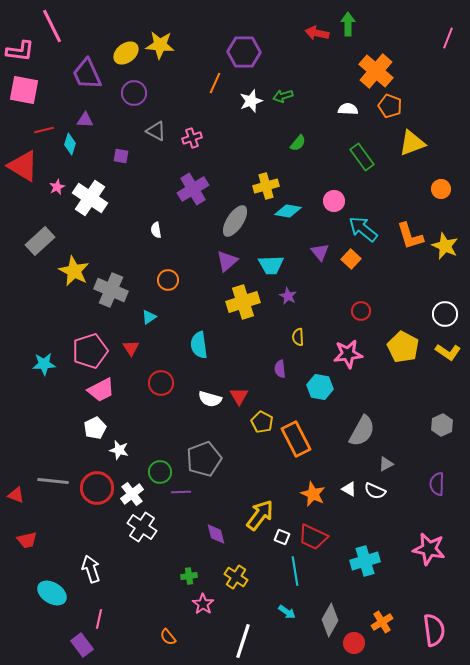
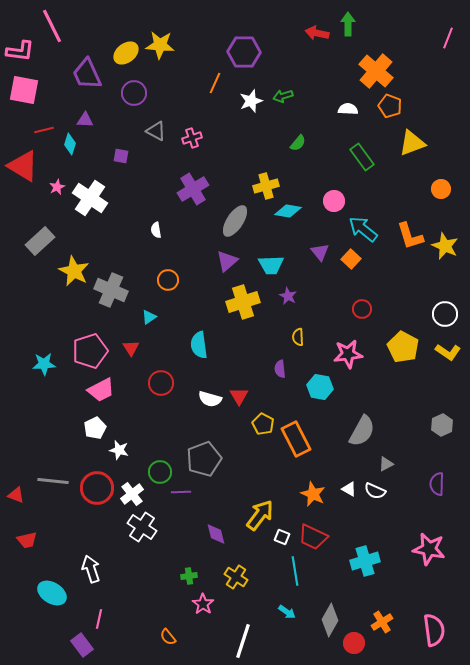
red circle at (361, 311): moved 1 px right, 2 px up
yellow pentagon at (262, 422): moved 1 px right, 2 px down
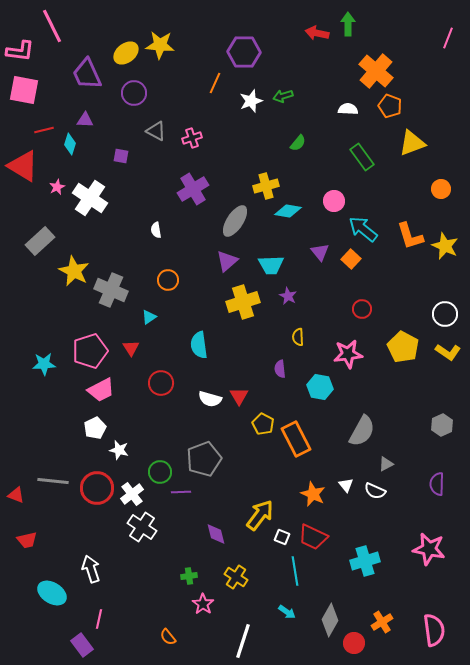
white triangle at (349, 489): moved 3 px left, 4 px up; rotated 21 degrees clockwise
